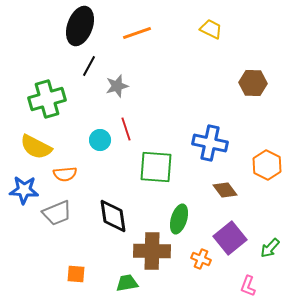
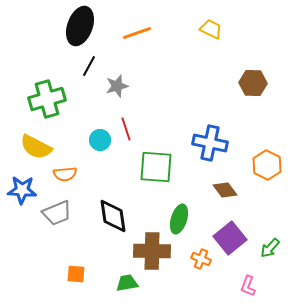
blue star: moved 2 px left
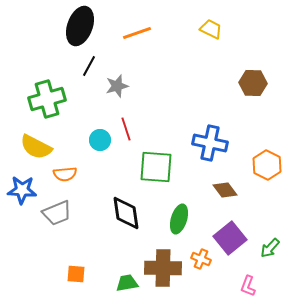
black diamond: moved 13 px right, 3 px up
brown cross: moved 11 px right, 17 px down
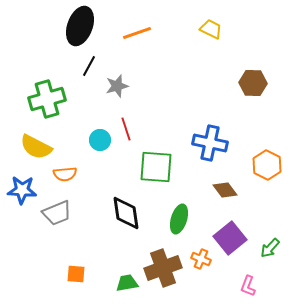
brown cross: rotated 21 degrees counterclockwise
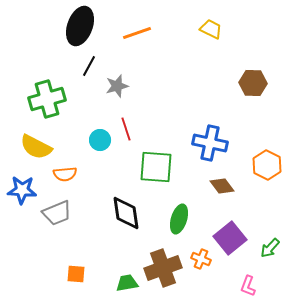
brown diamond: moved 3 px left, 4 px up
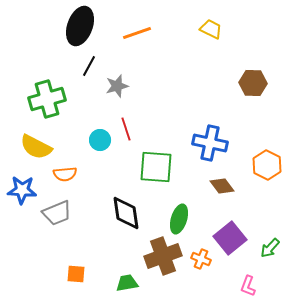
brown cross: moved 12 px up
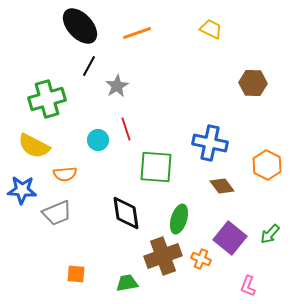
black ellipse: rotated 63 degrees counterclockwise
gray star: rotated 15 degrees counterclockwise
cyan circle: moved 2 px left
yellow semicircle: moved 2 px left, 1 px up
purple square: rotated 12 degrees counterclockwise
green arrow: moved 14 px up
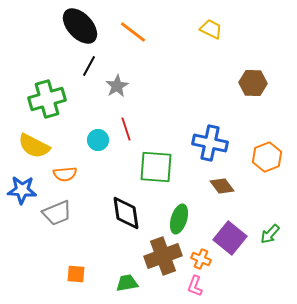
orange line: moved 4 px left, 1 px up; rotated 56 degrees clockwise
orange hexagon: moved 8 px up; rotated 12 degrees clockwise
pink L-shape: moved 53 px left
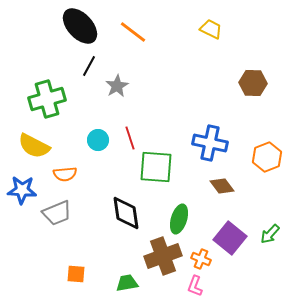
red line: moved 4 px right, 9 px down
